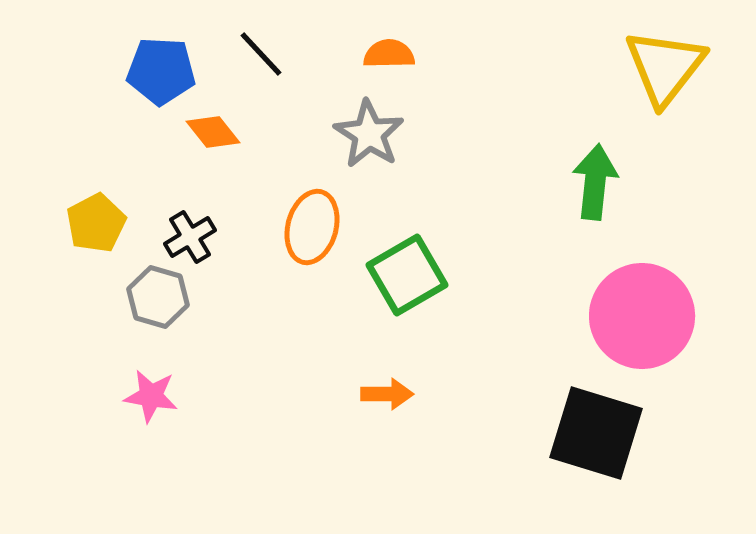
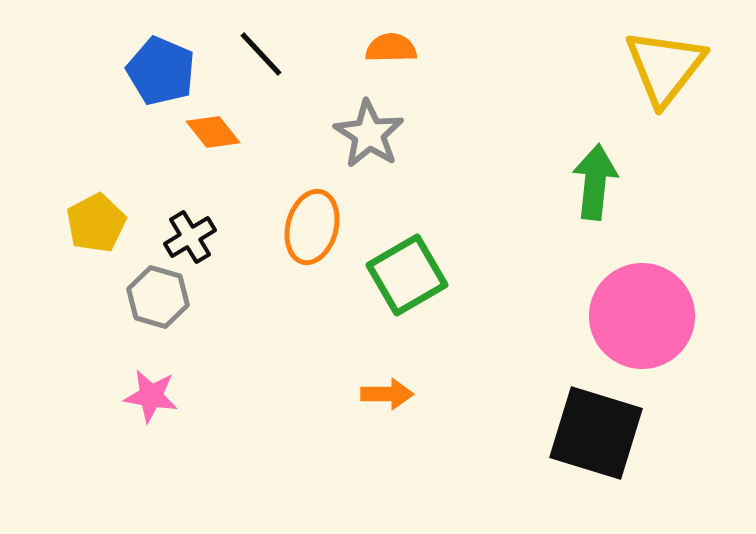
orange semicircle: moved 2 px right, 6 px up
blue pentagon: rotated 20 degrees clockwise
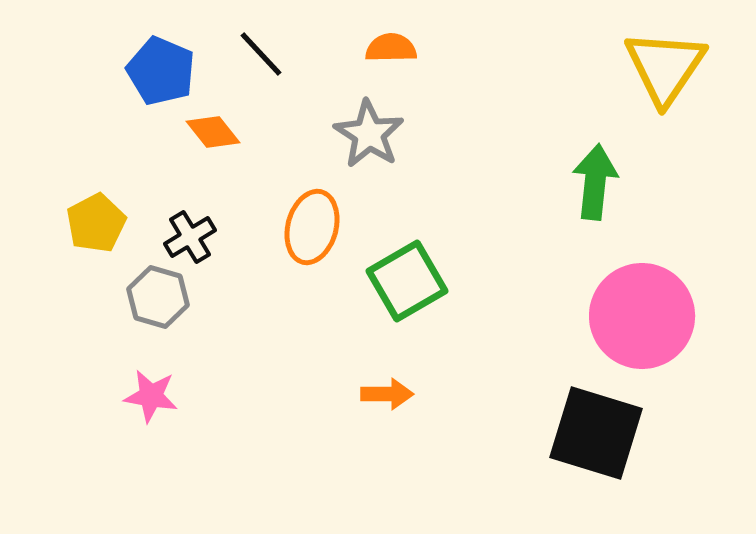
yellow triangle: rotated 4 degrees counterclockwise
green square: moved 6 px down
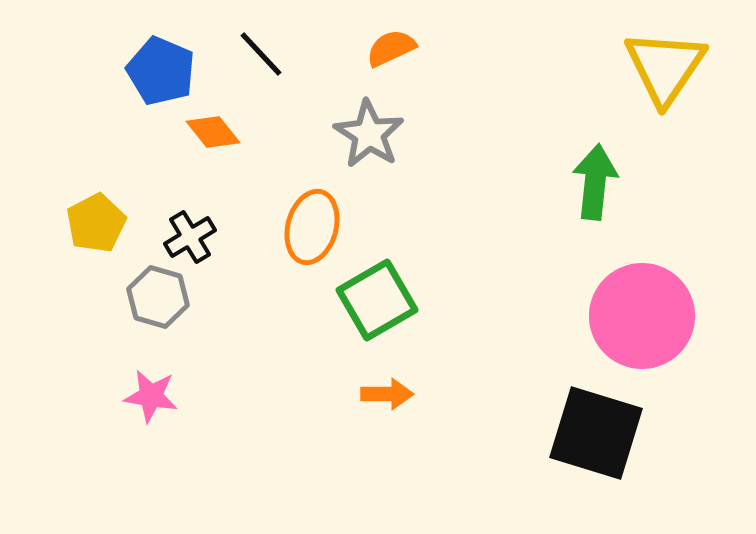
orange semicircle: rotated 24 degrees counterclockwise
green square: moved 30 px left, 19 px down
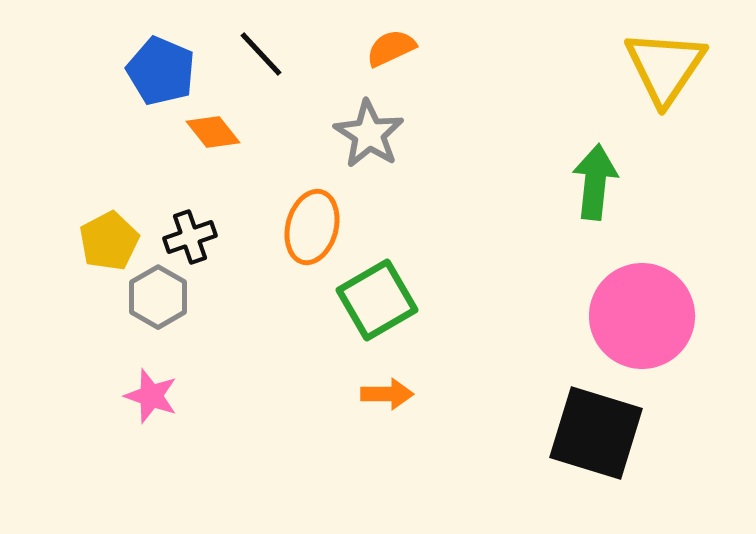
yellow pentagon: moved 13 px right, 18 px down
black cross: rotated 12 degrees clockwise
gray hexagon: rotated 14 degrees clockwise
pink star: rotated 10 degrees clockwise
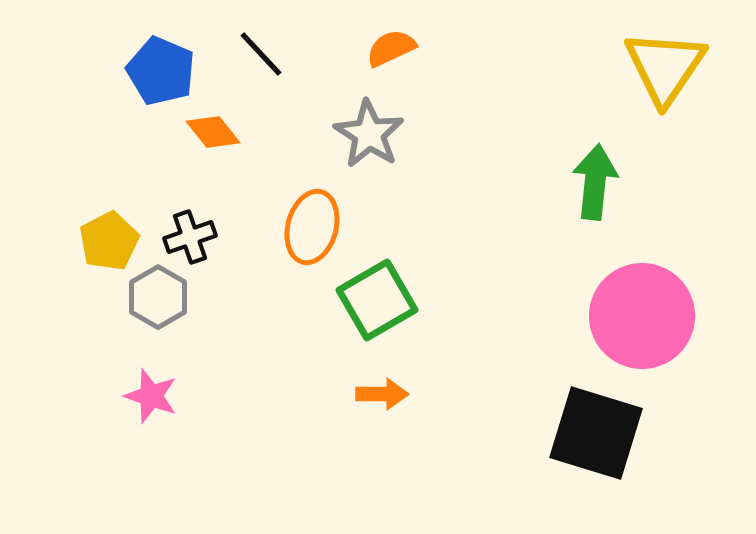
orange arrow: moved 5 px left
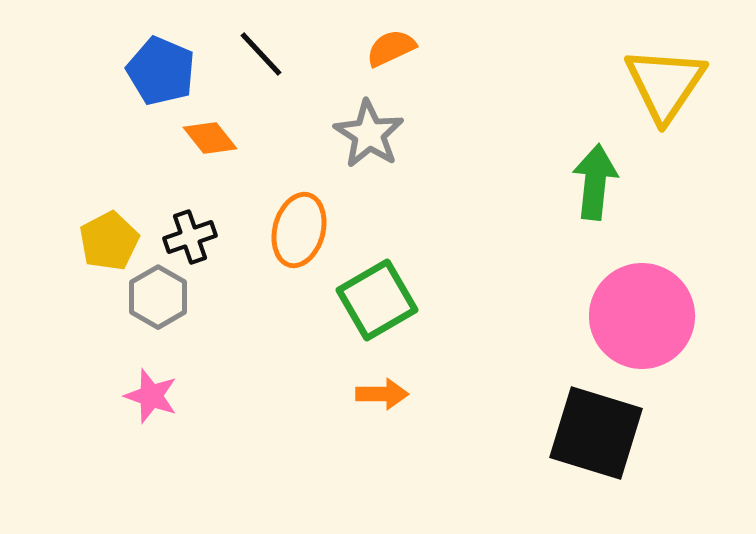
yellow triangle: moved 17 px down
orange diamond: moved 3 px left, 6 px down
orange ellipse: moved 13 px left, 3 px down
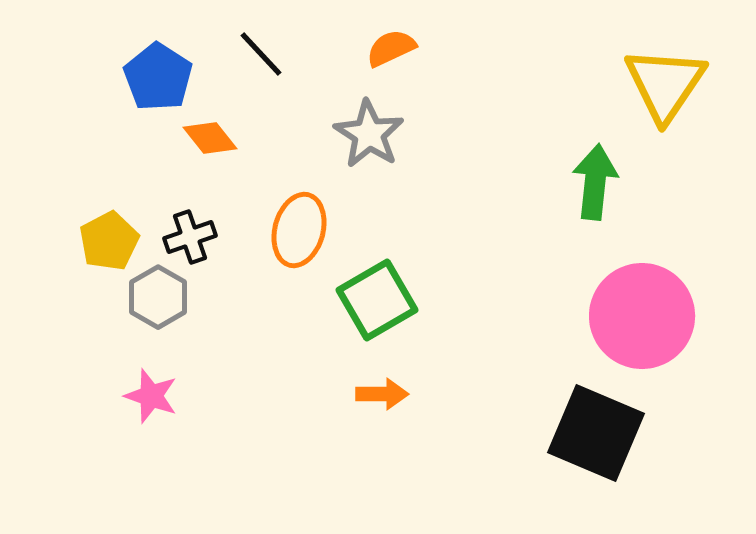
blue pentagon: moved 3 px left, 6 px down; rotated 10 degrees clockwise
black square: rotated 6 degrees clockwise
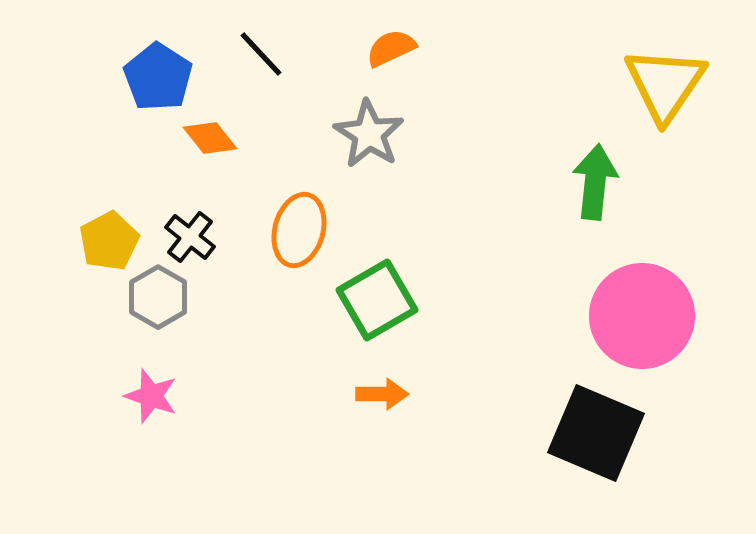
black cross: rotated 33 degrees counterclockwise
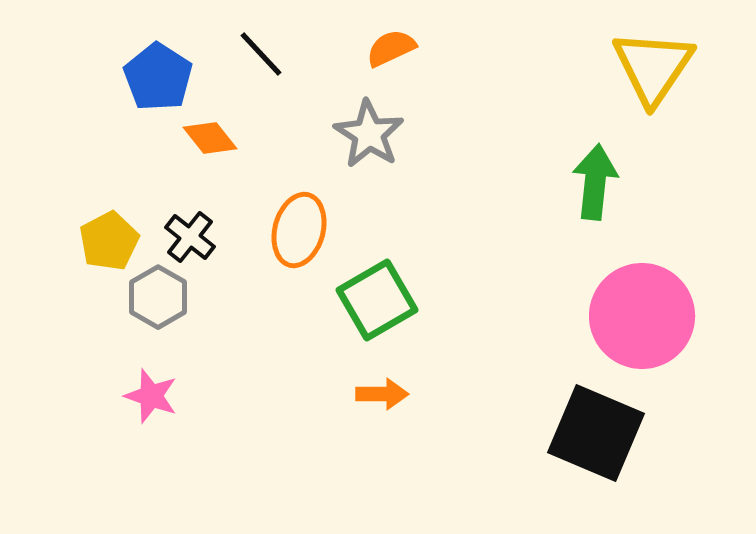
yellow triangle: moved 12 px left, 17 px up
